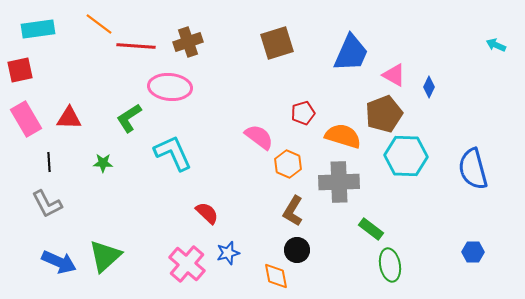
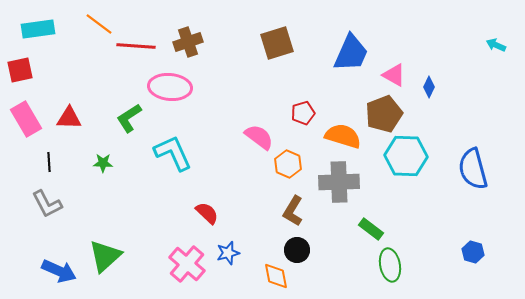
blue hexagon: rotated 15 degrees clockwise
blue arrow: moved 9 px down
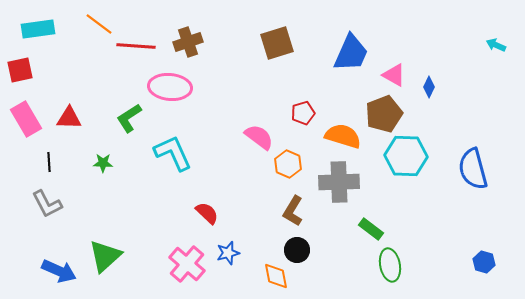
blue hexagon: moved 11 px right, 10 px down
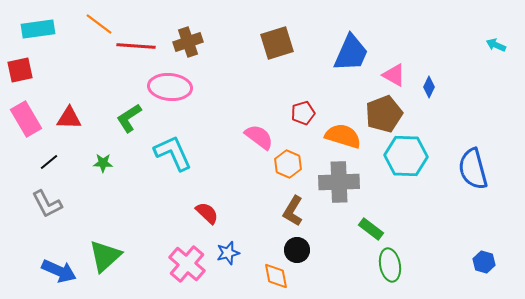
black line: rotated 54 degrees clockwise
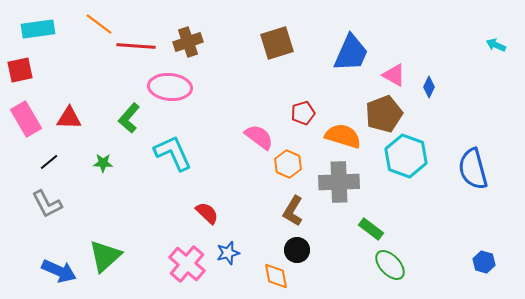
green L-shape: rotated 16 degrees counterclockwise
cyan hexagon: rotated 18 degrees clockwise
green ellipse: rotated 32 degrees counterclockwise
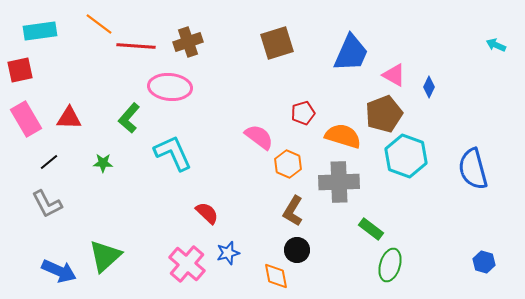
cyan rectangle: moved 2 px right, 2 px down
green ellipse: rotated 60 degrees clockwise
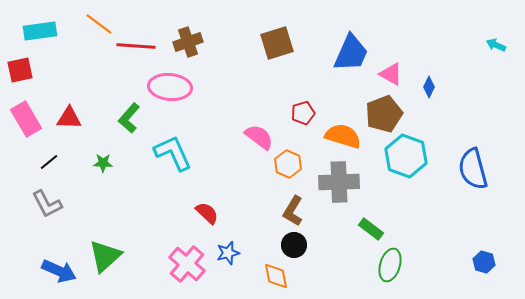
pink triangle: moved 3 px left, 1 px up
black circle: moved 3 px left, 5 px up
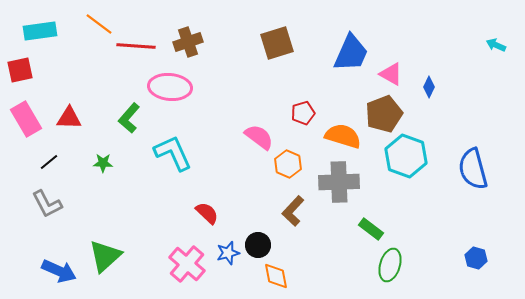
brown L-shape: rotated 12 degrees clockwise
black circle: moved 36 px left
blue hexagon: moved 8 px left, 4 px up
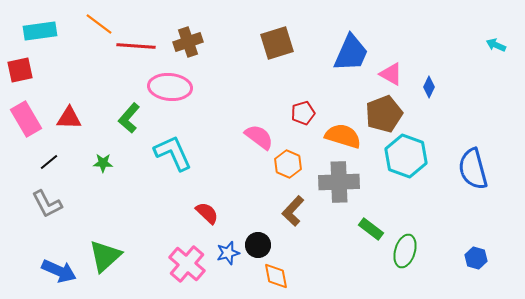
green ellipse: moved 15 px right, 14 px up
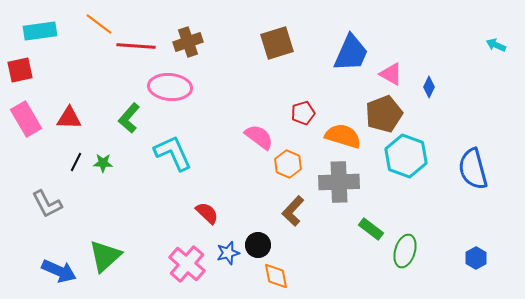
black line: moved 27 px right; rotated 24 degrees counterclockwise
blue hexagon: rotated 15 degrees clockwise
